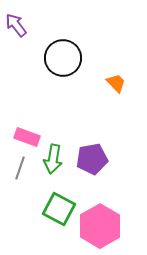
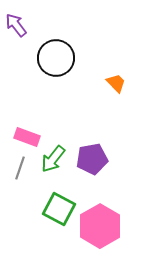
black circle: moved 7 px left
green arrow: rotated 28 degrees clockwise
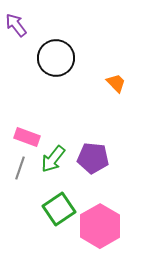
purple pentagon: moved 1 px right, 1 px up; rotated 16 degrees clockwise
green square: rotated 28 degrees clockwise
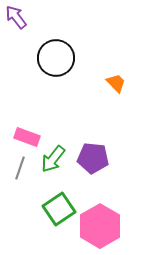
purple arrow: moved 8 px up
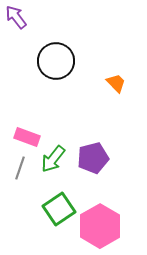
black circle: moved 3 px down
purple pentagon: rotated 20 degrees counterclockwise
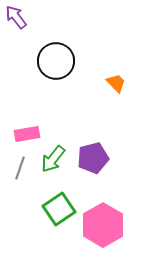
pink rectangle: moved 3 px up; rotated 30 degrees counterclockwise
pink hexagon: moved 3 px right, 1 px up
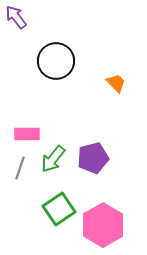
pink rectangle: rotated 10 degrees clockwise
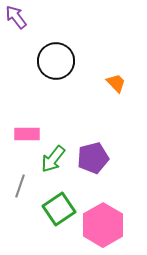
gray line: moved 18 px down
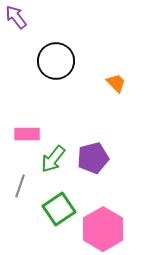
pink hexagon: moved 4 px down
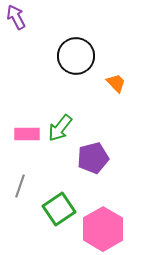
purple arrow: rotated 10 degrees clockwise
black circle: moved 20 px right, 5 px up
green arrow: moved 7 px right, 31 px up
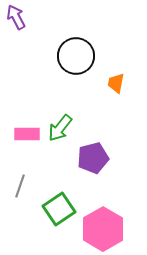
orange trapezoid: rotated 125 degrees counterclockwise
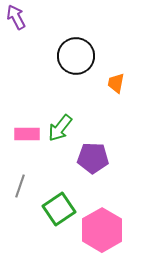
purple pentagon: rotated 16 degrees clockwise
pink hexagon: moved 1 px left, 1 px down
